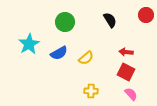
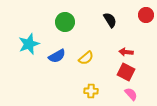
cyan star: rotated 10 degrees clockwise
blue semicircle: moved 2 px left, 3 px down
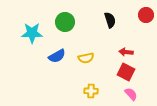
black semicircle: rotated 14 degrees clockwise
cyan star: moved 3 px right, 11 px up; rotated 20 degrees clockwise
yellow semicircle: rotated 28 degrees clockwise
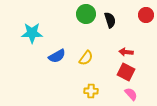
green circle: moved 21 px right, 8 px up
yellow semicircle: rotated 42 degrees counterclockwise
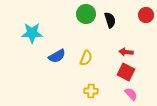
yellow semicircle: rotated 14 degrees counterclockwise
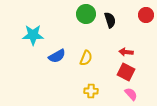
cyan star: moved 1 px right, 2 px down
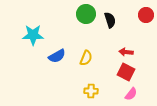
pink semicircle: rotated 80 degrees clockwise
